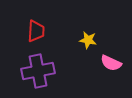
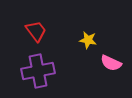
red trapezoid: rotated 40 degrees counterclockwise
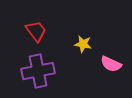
yellow star: moved 5 px left, 4 px down
pink semicircle: moved 1 px down
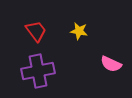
yellow star: moved 4 px left, 13 px up
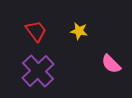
pink semicircle: rotated 20 degrees clockwise
purple cross: rotated 32 degrees counterclockwise
